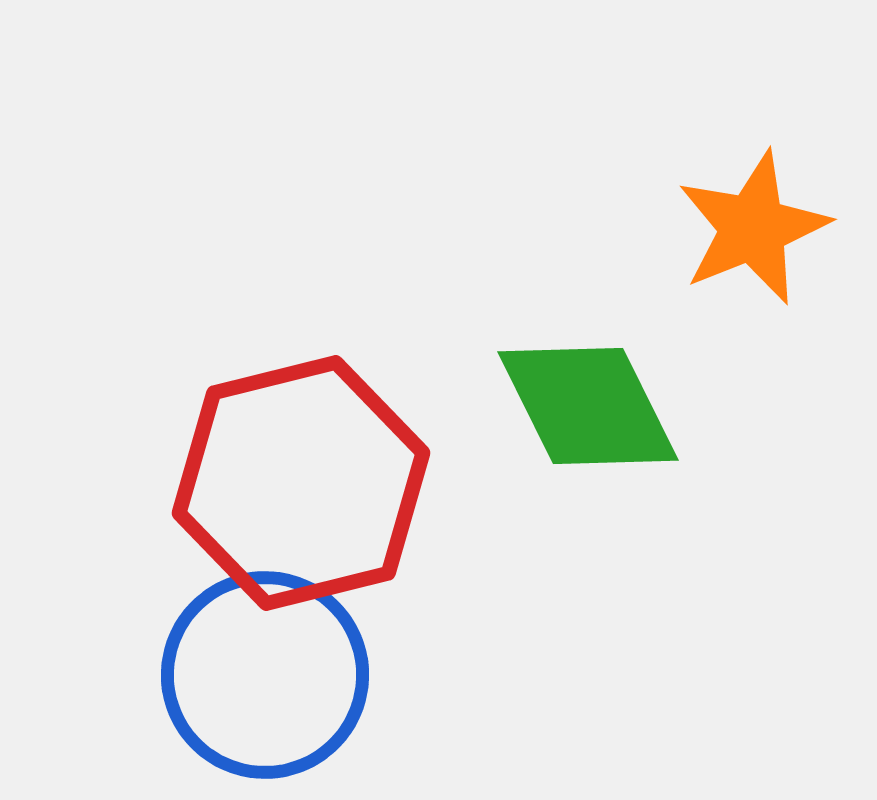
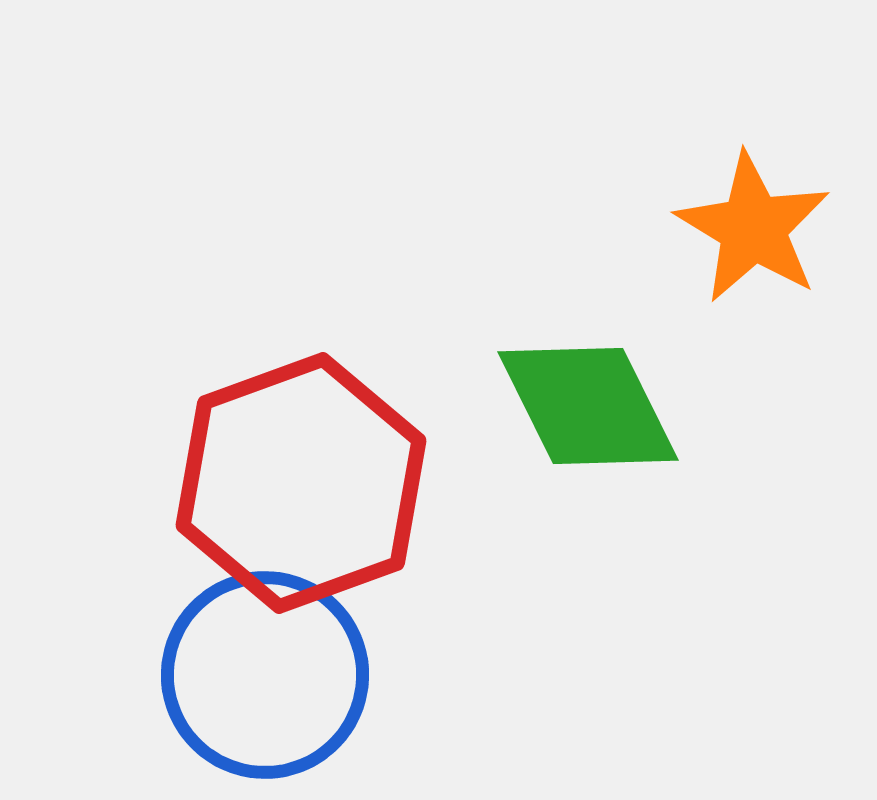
orange star: rotated 19 degrees counterclockwise
red hexagon: rotated 6 degrees counterclockwise
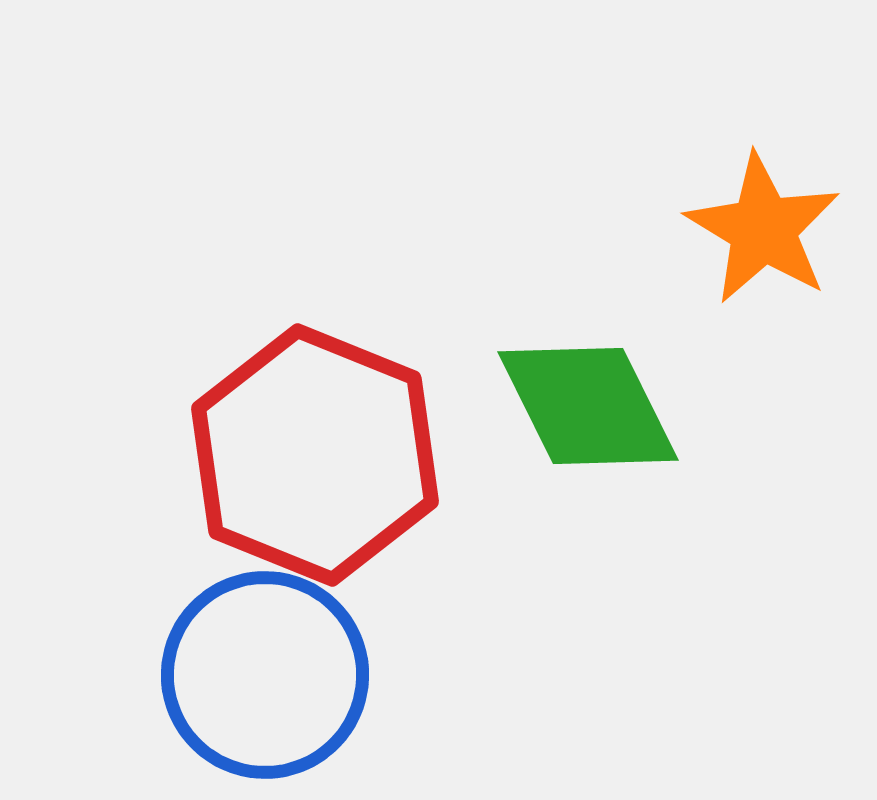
orange star: moved 10 px right, 1 px down
red hexagon: moved 14 px right, 28 px up; rotated 18 degrees counterclockwise
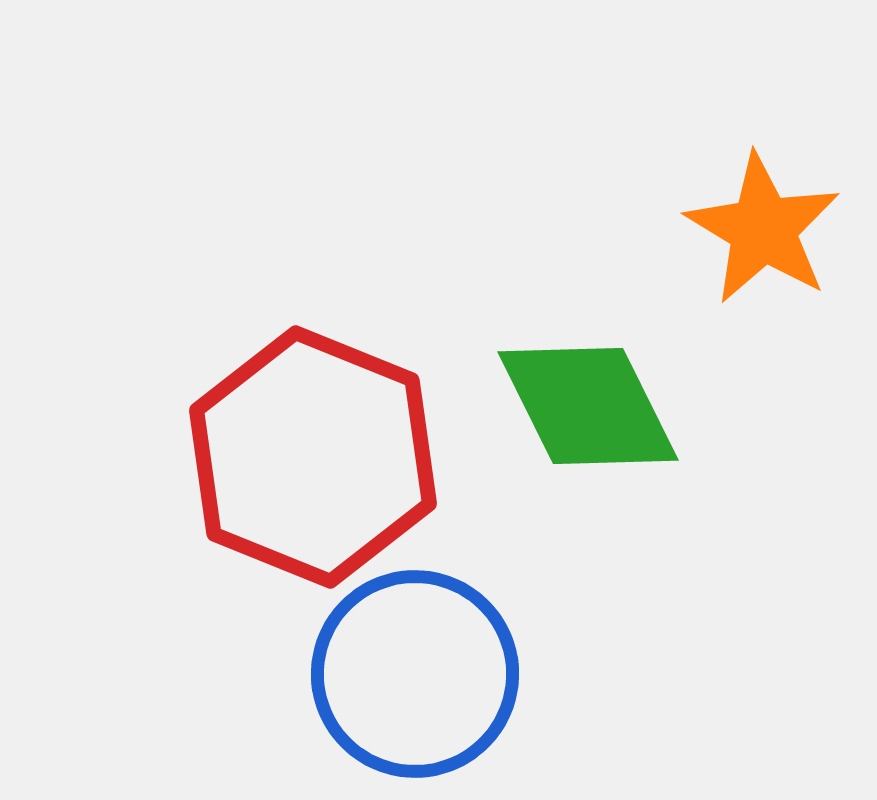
red hexagon: moved 2 px left, 2 px down
blue circle: moved 150 px right, 1 px up
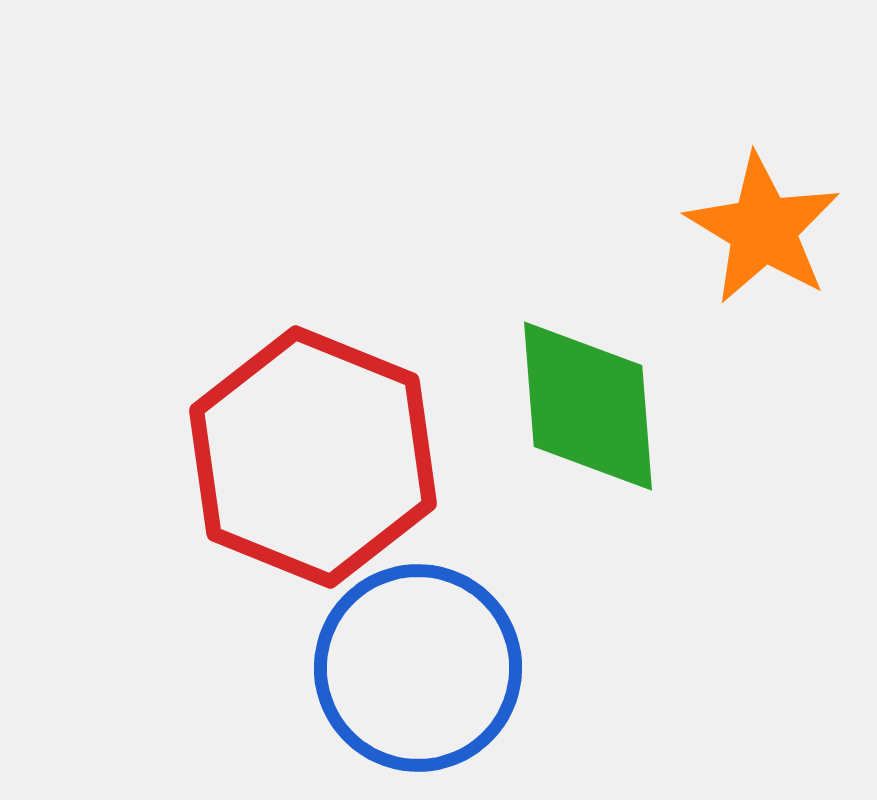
green diamond: rotated 22 degrees clockwise
blue circle: moved 3 px right, 6 px up
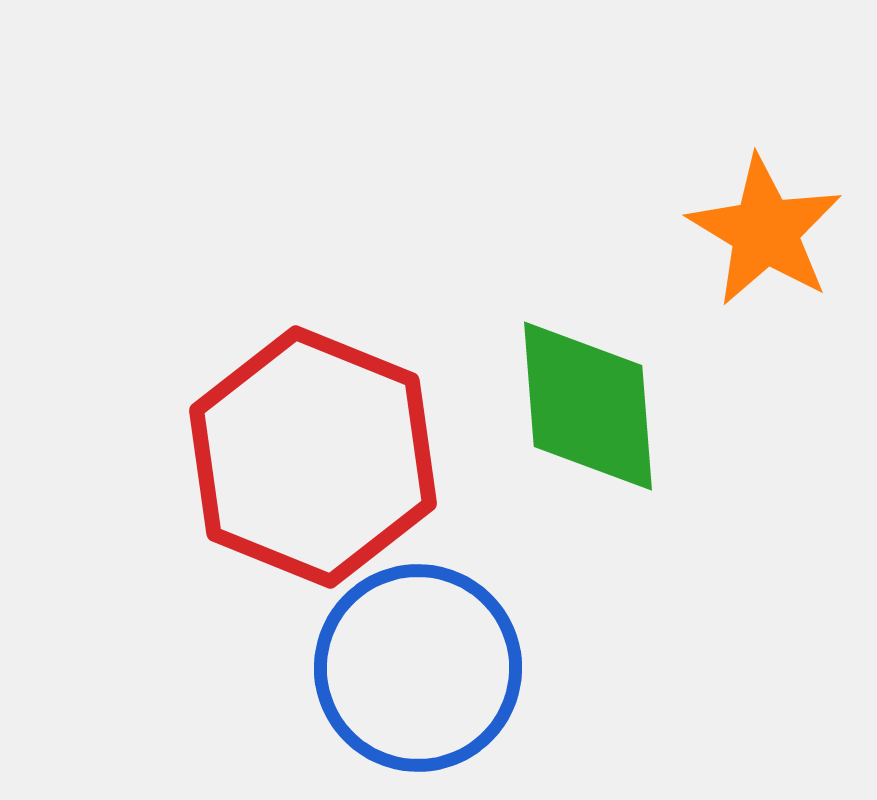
orange star: moved 2 px right, 2 px down
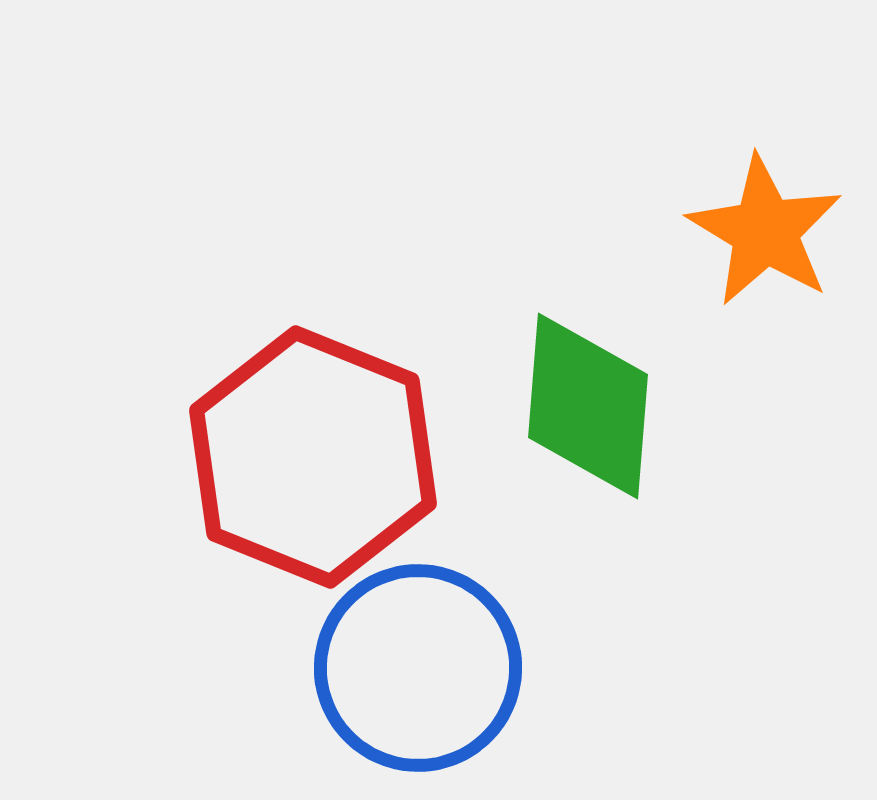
green diamond: rotated 9 degrees clockwise
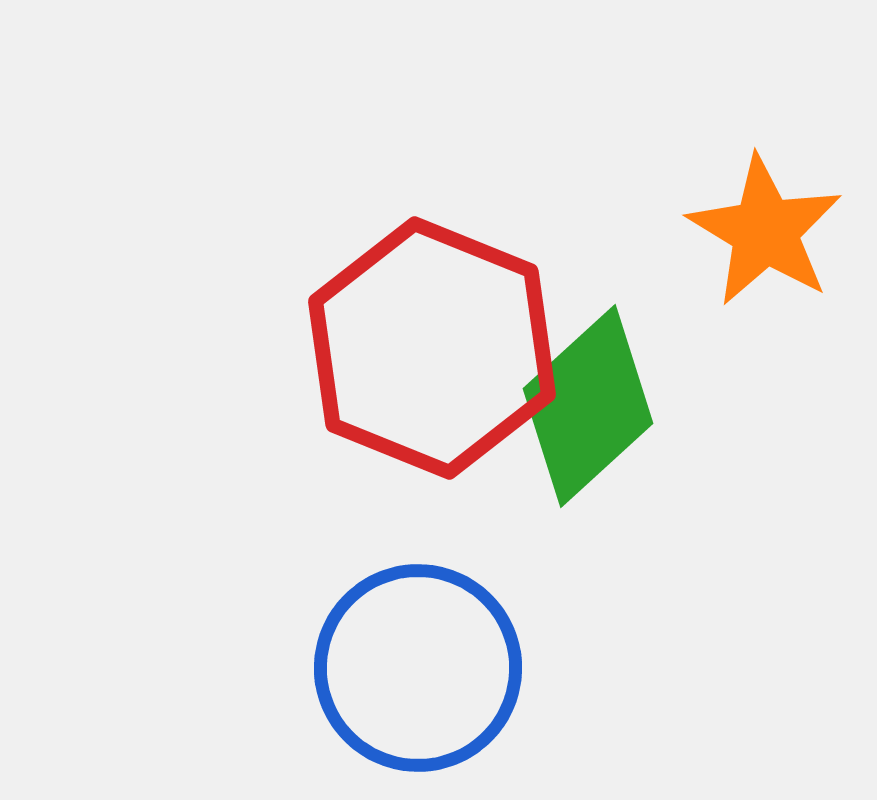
green diamond: rotated 43 degrees clockwise
red hexagon: moved 119 px right, 109 px up
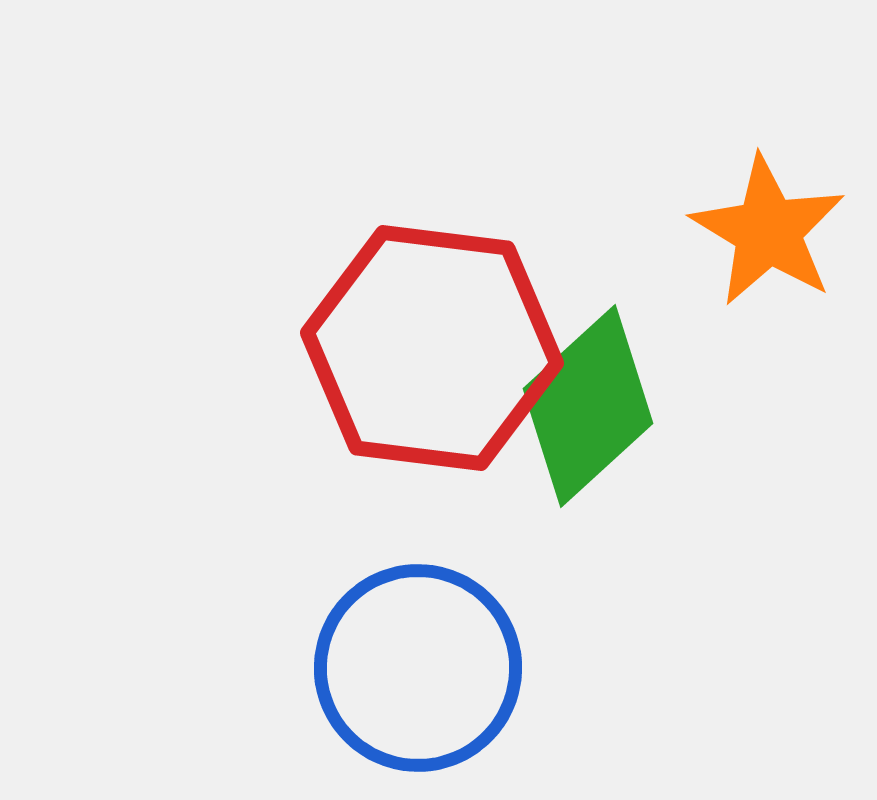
orange star: moved 3 px right
red hexagon: rotated 15 degrees counterclockwise
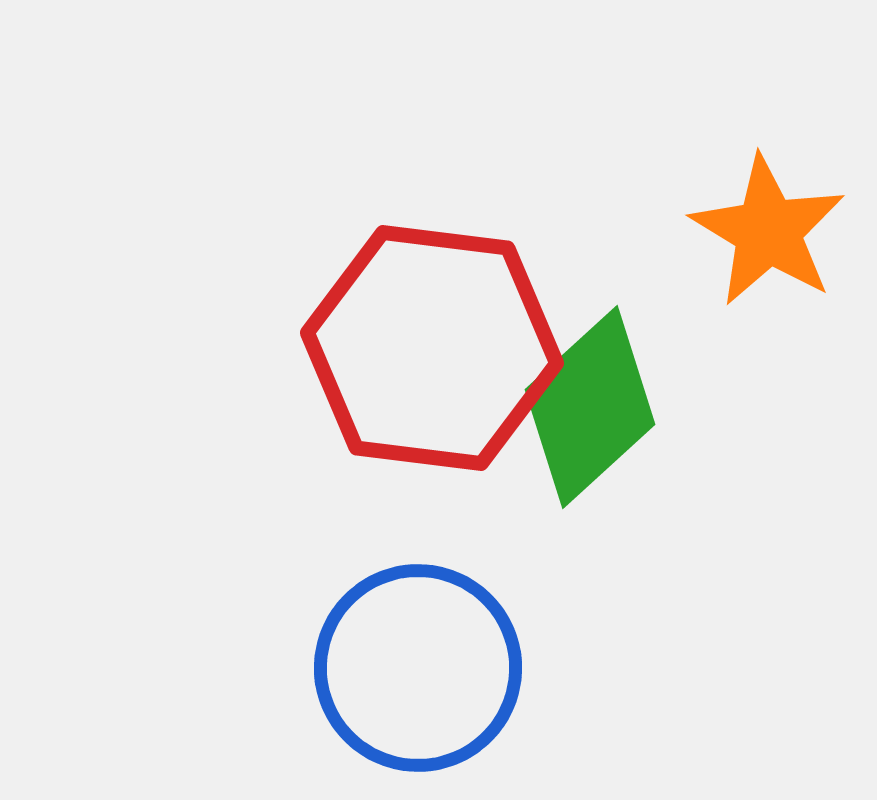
green diamond: moved 2 px right, 1 px down
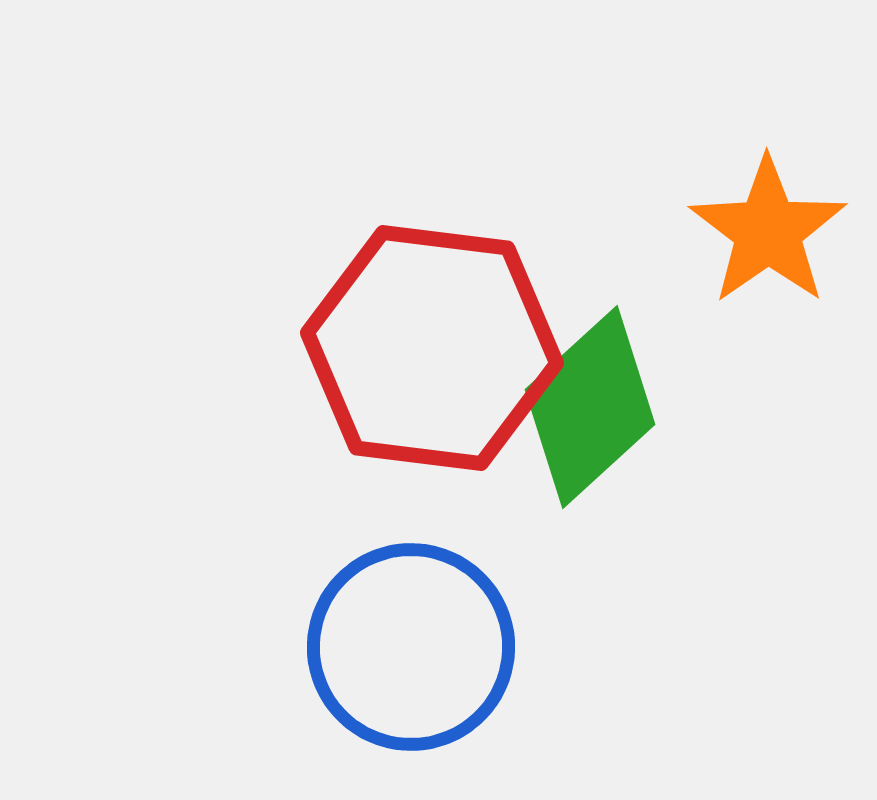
orange star: rotated 6 degrees clockwise
blue circle: moved 7 px left, 21 px up
